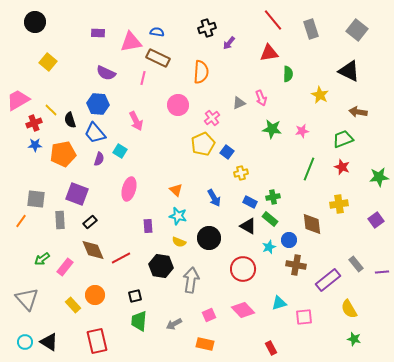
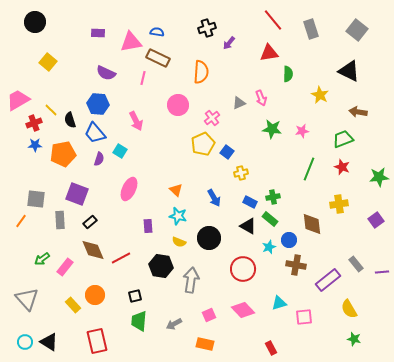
pink ellipse at (129, 189): rotated 10 degrees clockwise
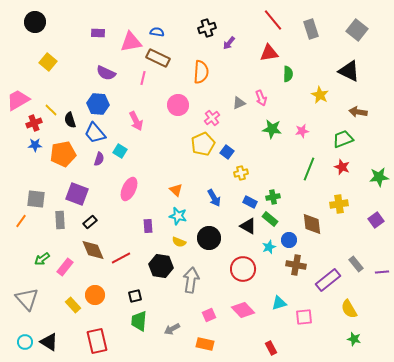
gray arrow at (174, 324): moved 2 px left, 5 px down
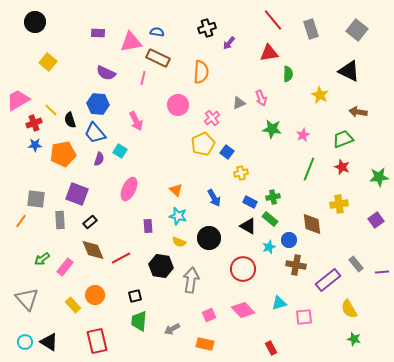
pink star at (302, 131): moved 1 px right, 4 px down; rotated 16 degrees counterclockwise
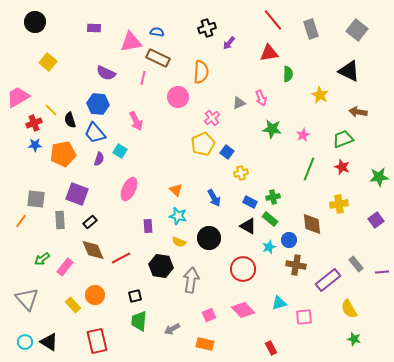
purple rectangle at (98, 33): moved 4 px left, 5 px up
pink trapezoid at (18, 100): moved 3 px up
pink circle at (178, 105): moved 8 px up
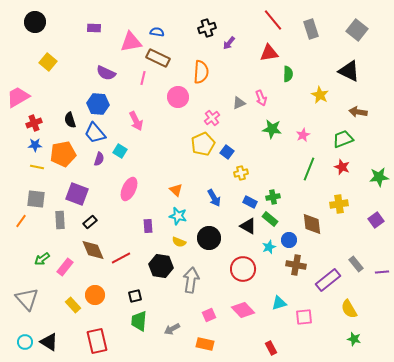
yellow line at (51, 110): moved 14 px left, 57 px down; rotated 32 degrees counterclockwise
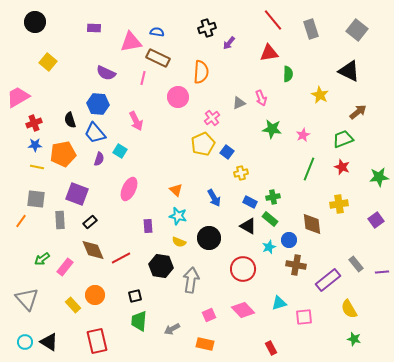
brown arrow at (358, 112): rotated 132 degrees clockwise
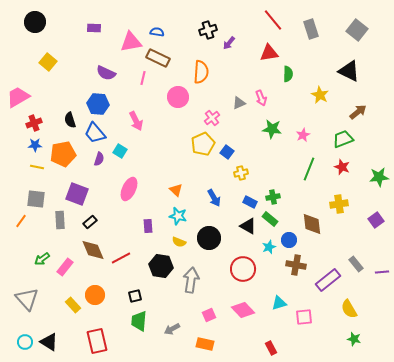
black cross at (207, 28): moved 1 px right, 2 px down
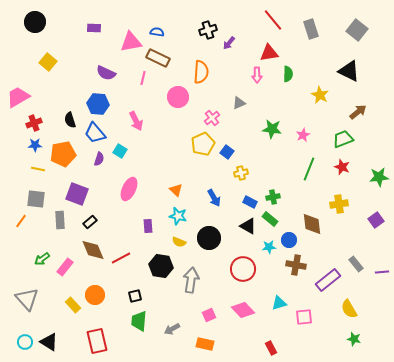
pink arrow at (261, 98): moved 4 px left, 23 px up; rotated 21 degrees clockwise
yellow line at (37, 167): moved 1 px right, 2 px down
cyan star at (269, 247): rotated 16 degrees clockwise
